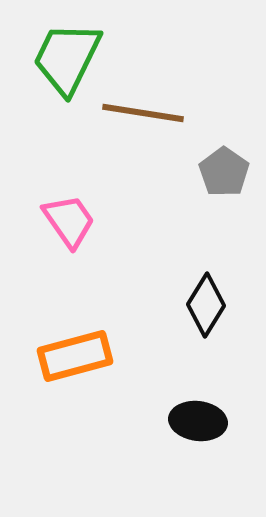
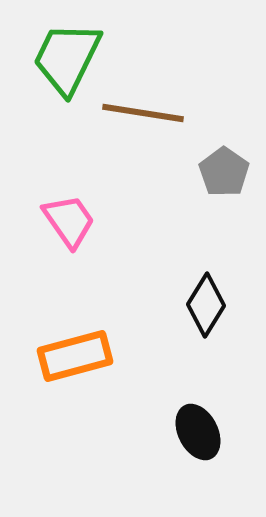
black ellipse: moved 11 px down; rotated 56 degrees clockwise
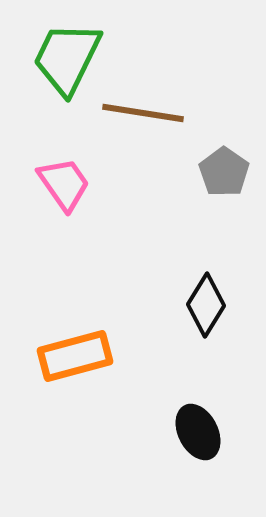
pink trapezoid: moved 5 px left, 37 px up
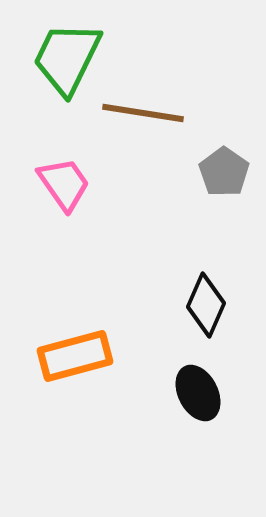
black diamond: rotated 8 degrees counterclockwise
black ellipse: moved 39 px up
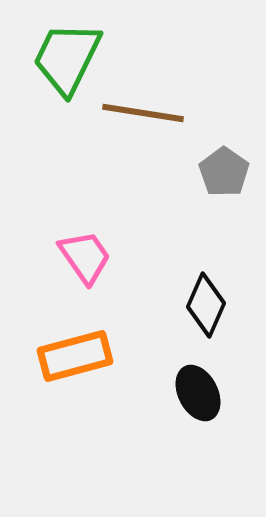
pink trapezoid: moved 21 px right, 73 px down
